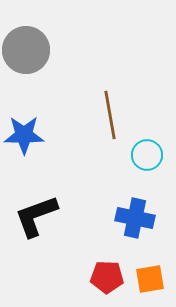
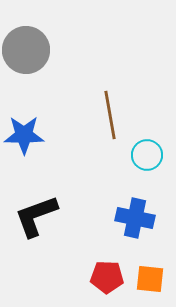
orange square: rotated 16 degrees clockwise
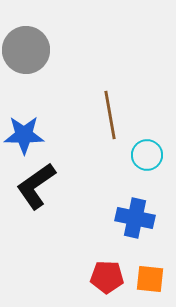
black L-shape: moved 30 px up; rotated 15 degrees counterclockwise
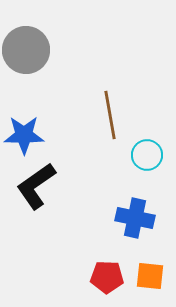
orange square: moved 3 px up
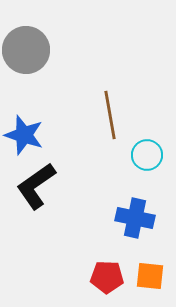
blue star: rotated 18 degrees clockwise
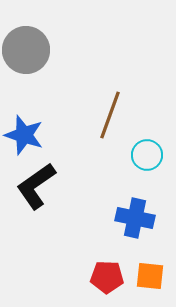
brown line: rotated 30 degrees clockwise
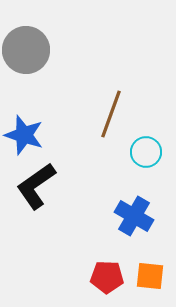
brown line: moved 1 px right, 1 px up
cyan circle: moved 1 px left, 3 px up
blue cross: moved 1 px left, 2 px up; rotated 18 degrees clockwise
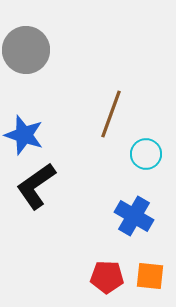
cyan circle: moved 2 px down
